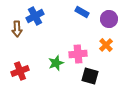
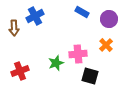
brown arrow: moved 3 px left, 1 px up
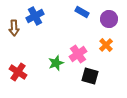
pink cross: rotated 30 degrees counterclockwise
red cross: moved 2 px left, 1 px down; rotated 36 degrees counterclockwise
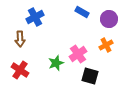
blue cross: moved 1 px down
brown arrow: moved 6 px right, 11 px down
orange cross: rotated 16 degrees clockwise
red cross: moved 2 px right, 2 px up
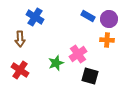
blue rectangle: moved 6 px right, 4 px down
blue cross: rotated 30 degrees counterclockwise
orange cross: moved 1 px right, 5 px up; rotated 32 degrees clockwise
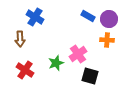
red cross: moved 5 px right
